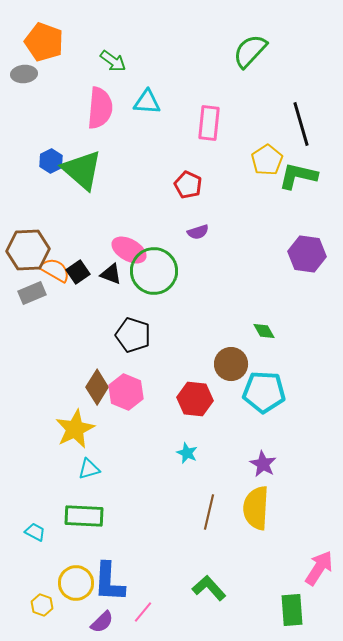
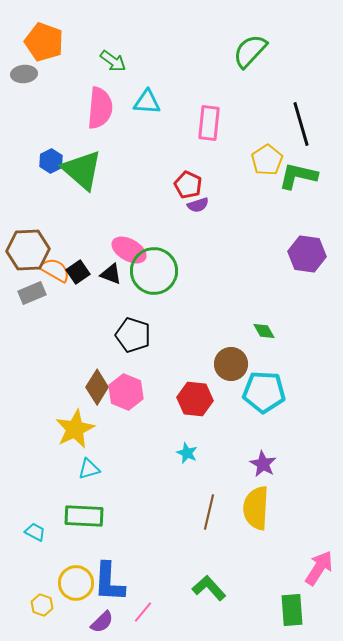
purple semicircle at (198, 232): moved 27 px up
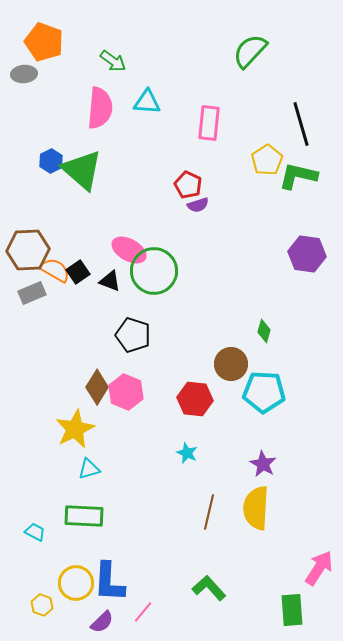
black triangle at (111, 274): moved 1 px left, 7 px down
green diamond at (264, 331): rotated 45 degrees clockwise
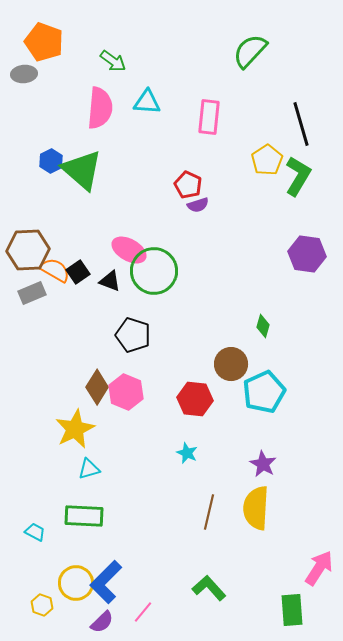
pink rectangle at (209, 123): moved 6 px up
green L-shape at (298, 176): rotated 108 degrees clockwise
green diamond at (264, 331): moved 1 px left, 5 px up
cyan pentagon at (264, 392): rotated 27 degrees counterclockwise
blue L-shape at (109, 582): moved 3 px left; rotated 42 degrees clockwise
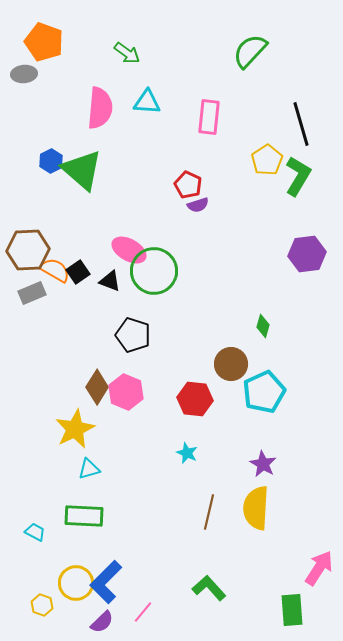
green arrow at (113, 61): moved 14 px right, 8 px up
purple hexagon at (307, 254): rotated 15 degrees counterclockwise
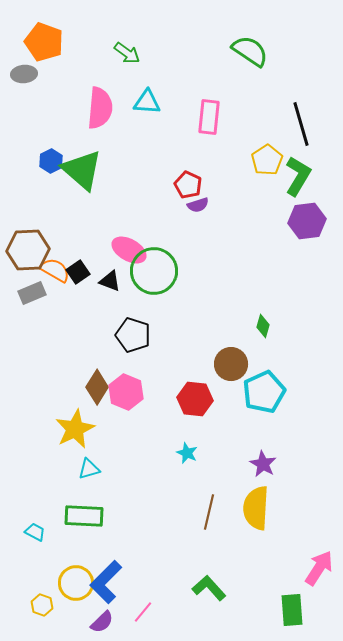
green semicircle at (250, 51): rotated 81 degrees clockwise
purple hexagon at (307, 254): moved 33 px up
